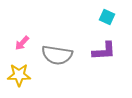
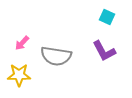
purple L-shape: rotated 65 degrees clockwise
gray semicircle: moved 1 px left, 1 px down
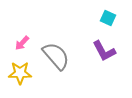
cyan square: moved 1 px right, 1 px down
gray semicircle: rotated 140 degrees counterclockwise
yellow star: moved 1 px right, 2 px up
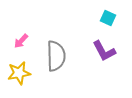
pink arrow: moved 1 px left, 2 px up
gray semicircle: rotated 40 degrees clockwise
yellow star: moved 1 px left; rotated 10 degrees counterclockwise
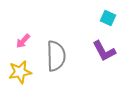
pink arrow: moved 2 px right
yellow star: moved 1 px right, 1 px up
